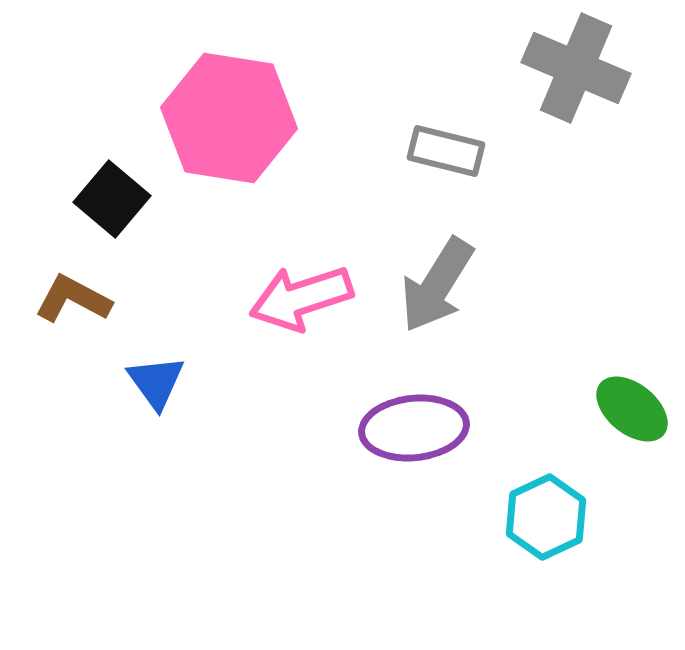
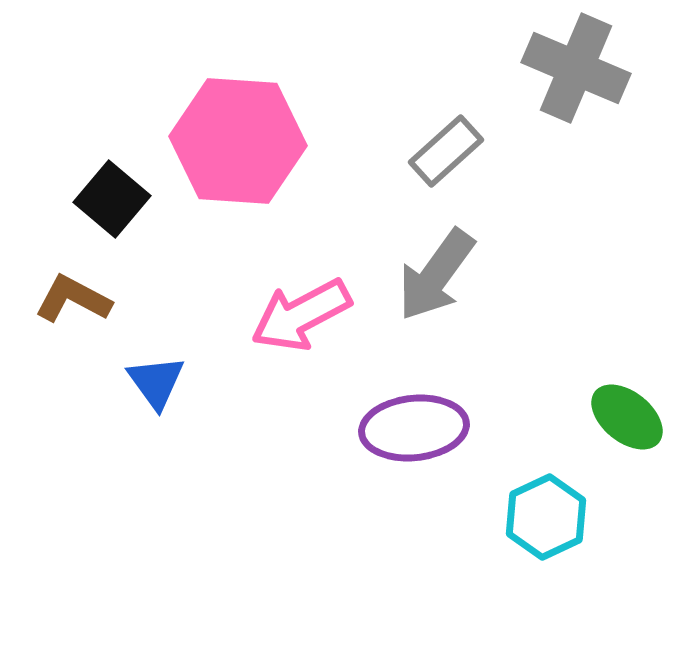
pink hexagon: moved 9 px right, 23 px down; rotated 5 degrees counterclockwise
gray rectangle: rotated 56 degrees counterclockwise
gray arrow: moved 1 px left, 10 px up; rotated 4 degrees clockwise
pink arrow: moved 17 px down; rotated 10 degrees counterclockwise
green ellipse: moved 5 px left, 8 px down
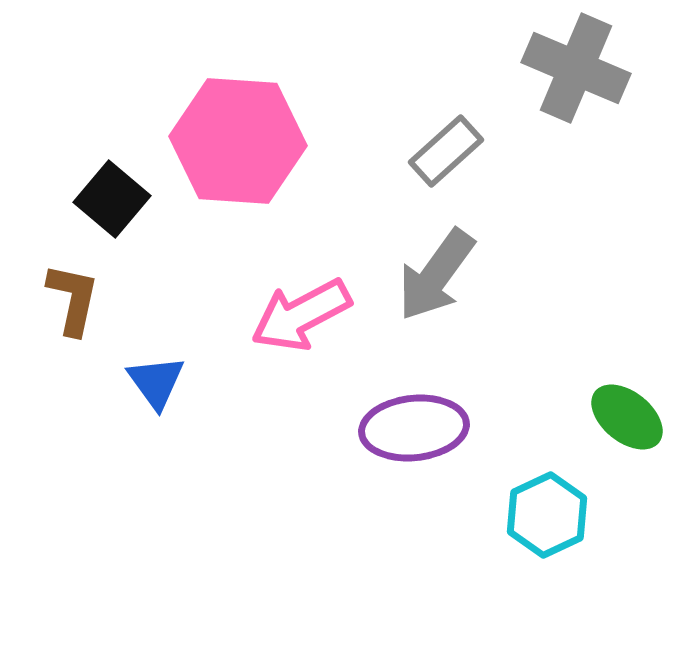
brown L-shape: rotated 74 degrees clockwise
cyan hexagon: moved 1 px right, 2 px up
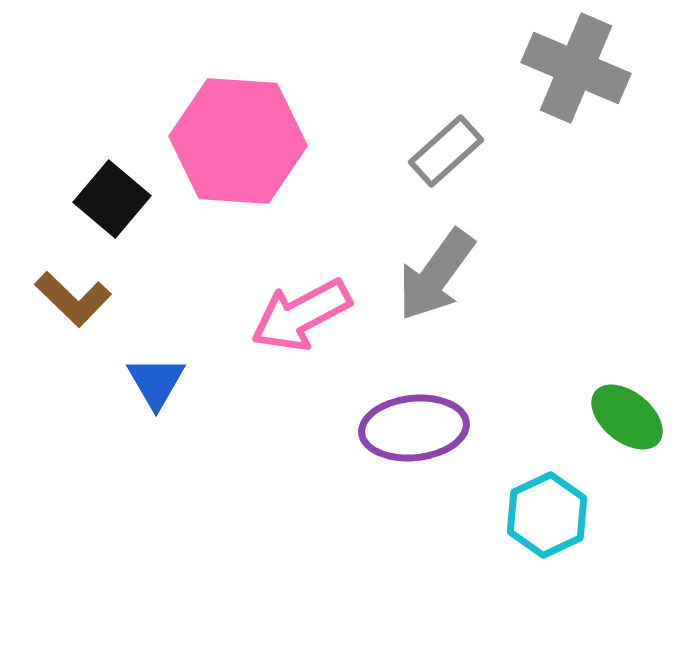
brown L-shape: rotated 122 degrees clockwise
blue triangle: rotated 6 degrees clockwise
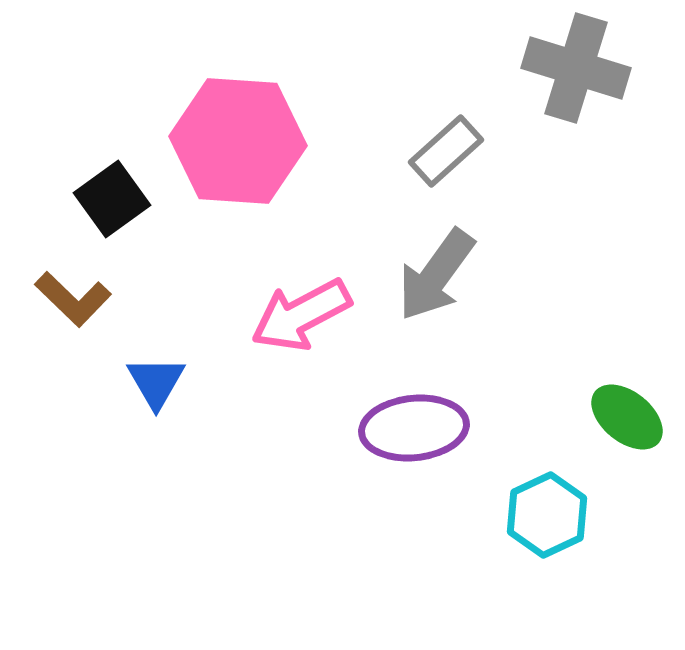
gray cross: rotated 6 degrees counterclockwise
black square: rotated 14 degrees clockwise
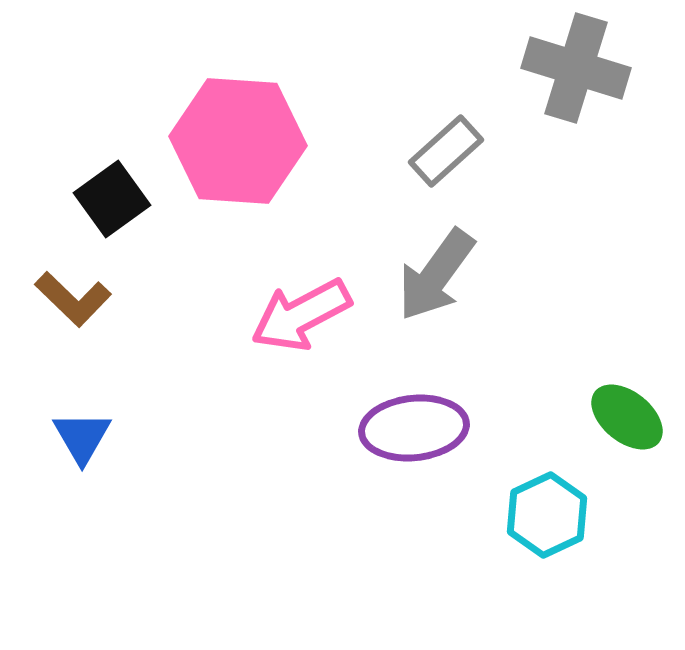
blue triangle: moved 74 px left, 55 px down
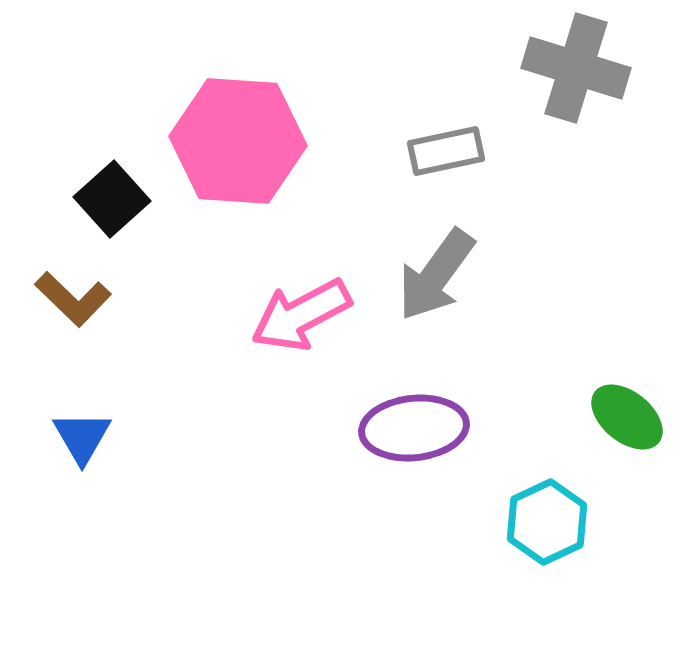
gray rectangle: rotated 30 degrees clockwise
black square: rotated 6 degrees counterclockwise
cyan hexagon: moved 7 px down
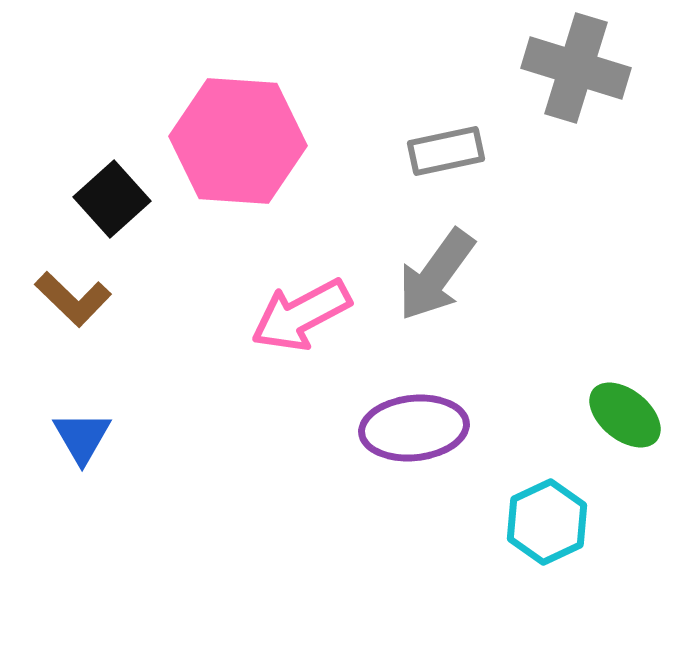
green ellipse: moved 2 px left, 2 px up
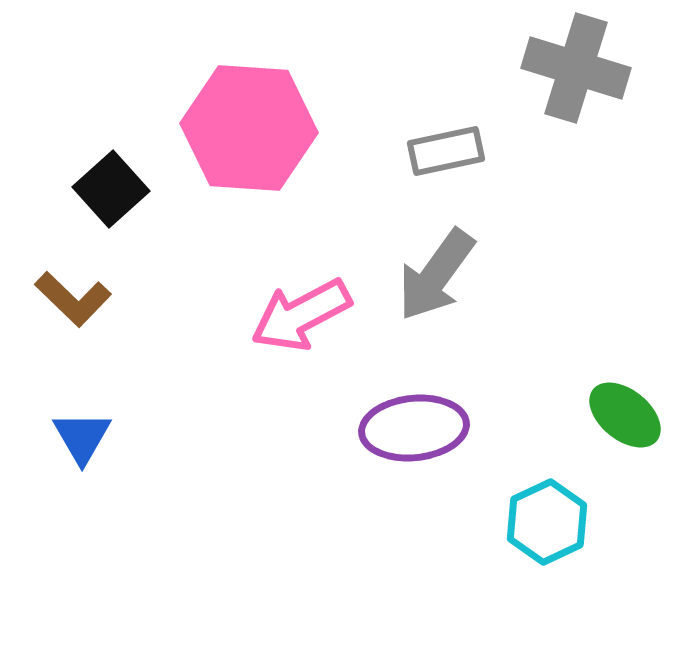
pink hexagon: moved 11 px right, 13 px up
black square: moved 1 px left, 10 px up
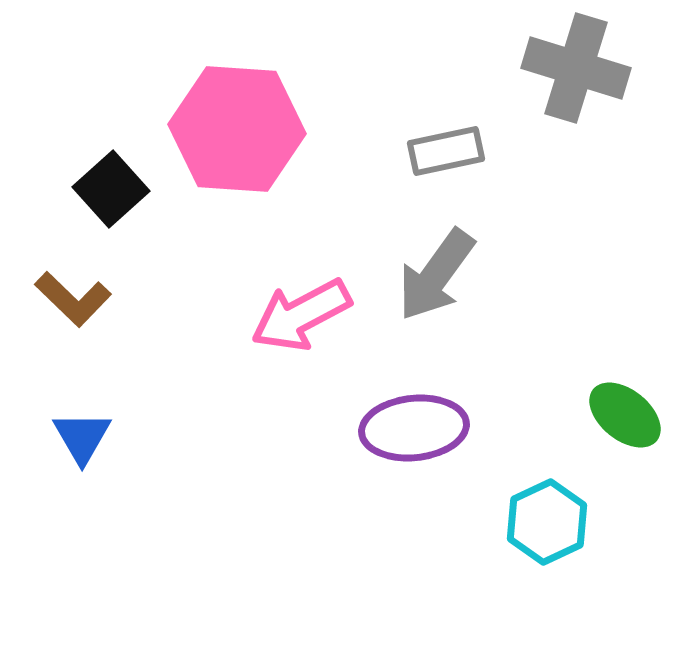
pink hexagon: moved 12 px left, 1 px down
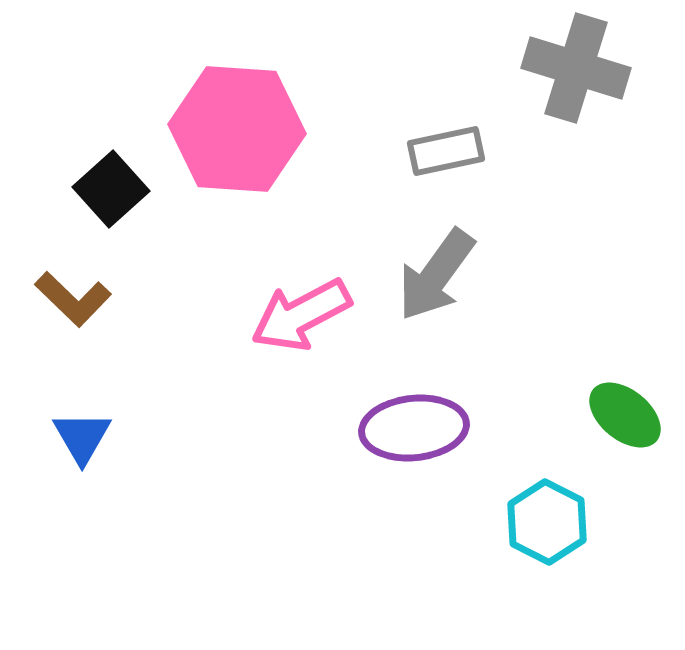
cyan hexagon: rotated 8 degrees counterclockwise
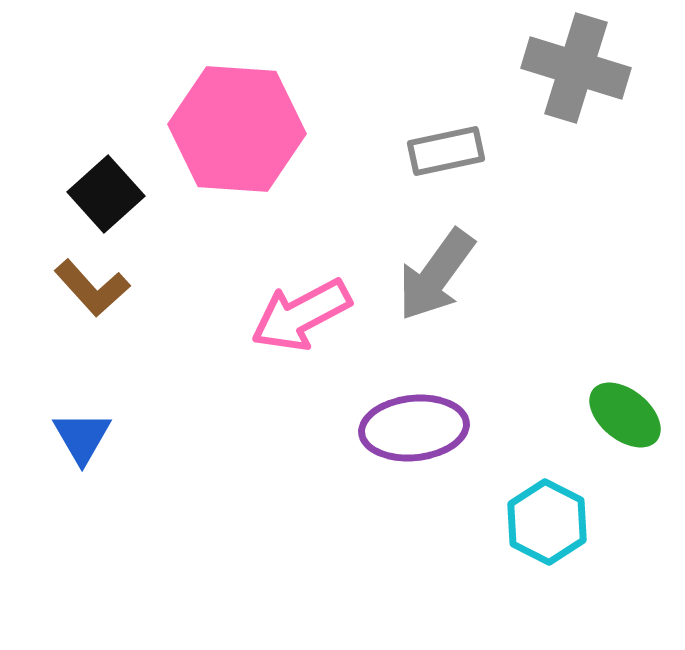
black square: moved 5 px left, 5 px down
brown L-shape: moved 19 px right, 11 px up; rotated 4 degrees clockwise
